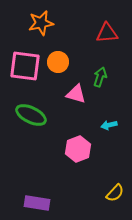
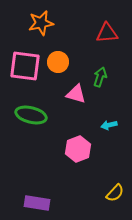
green ellipse: rotated 12 degrees counterclockwise
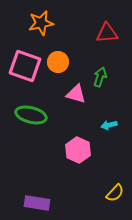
pink square: rotated 12 degrees clockwise
pink hexagon: moved 1 px down; rotated 15 degrees counterclockwise
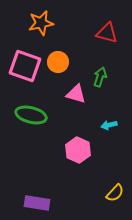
red triangle: rotated 20 degrees clockwise
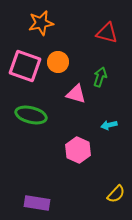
yellow semicircle: moved 1 px right, 1 px down
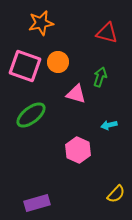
green ellipse: rotated 52 degrees counterclockwise
purple rectangle: rotated 25 degrees counterclockwise
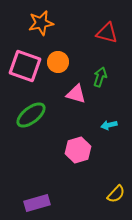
pink hexagon: rotated 20 degrees clockwise
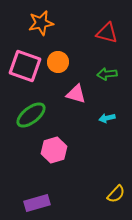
green arrow: moved 7 px right, 3 px up; rotated 114 degrees counterclockwise
cyan arrow: moved 2 px left, 7 px up
pink hexagon: moved 24 px left
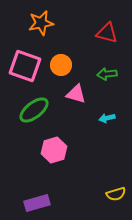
orange circle: moved 3 px right, 3 px down
green ellipse: moved 3 px right, 5 px up
yellow semicircle: rotated 30 degrees clockwise
